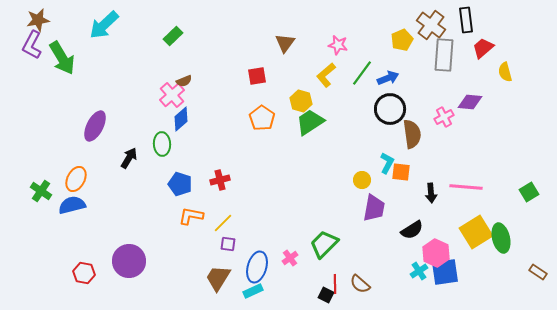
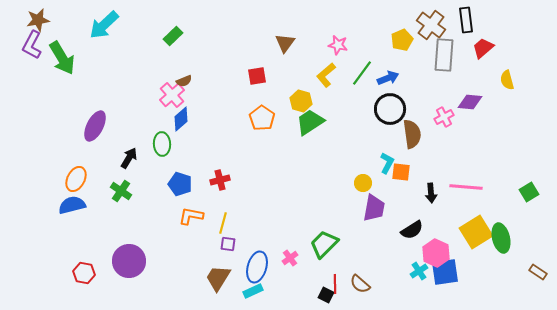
yellow semicircle at (505, 72): moved 2 px right, 8 px down
yellow circle at (362, 180): moved 1 px right, 3 px down
green cross at (41, 191): moved 80 px right
yellow line at (223, 223): rotated 30 degrees counterclockwise
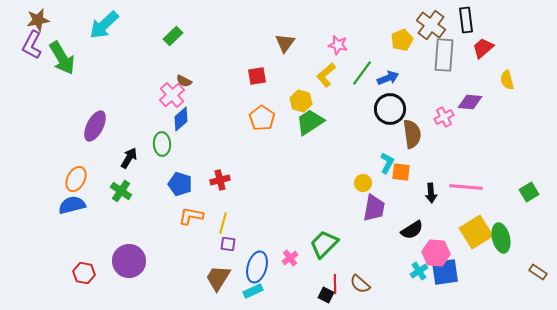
brown semicircle at (184, 81): rotated 49 degrees clockwise
pink hexagon at (436, 253): rotated 20 degrees counterclockwise
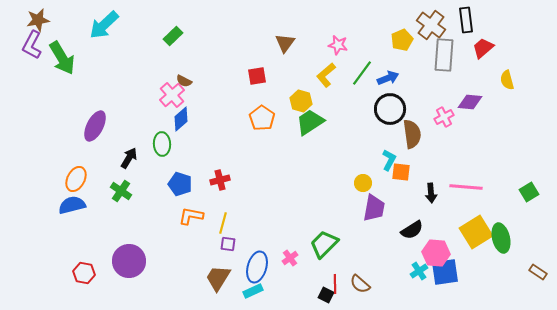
cyan L-shape at (387, 163): moved 2 px right, 3 px up
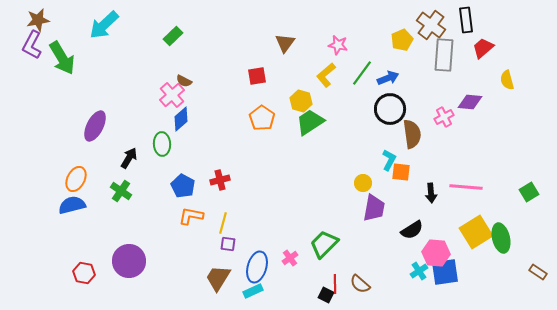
blue pentagon at (180, 184): moved 3 px right, 2 px down; rotated 10 degrees clockwise
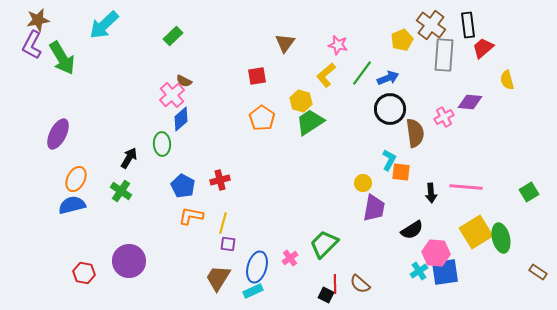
black rectangle at (466, 20): moved 2 px right, 5 px down
purple ellipse at (95, 126): moved 37 px left, 8 px down
brown semicircle at (412, 134): moved 3 px right, 1 px up
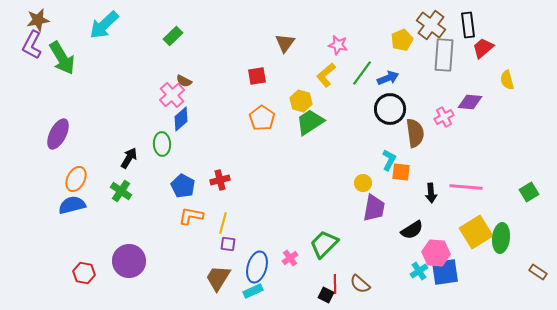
green ellipse at (501, 238): rotated 20 degrees clockwise
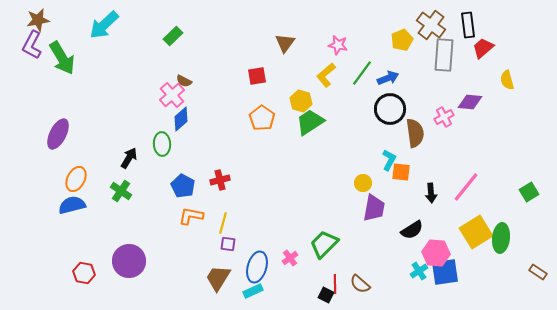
pink line at (466, 187): rotated 56 degrees counterclockwise
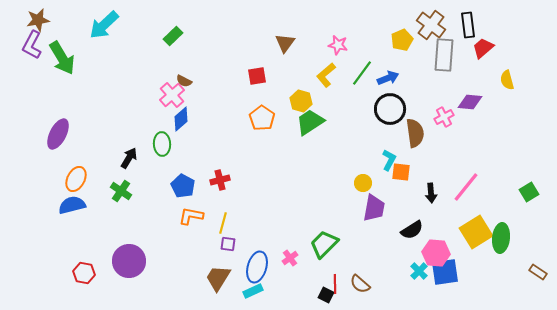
cyan cross at (419, 271): rotated 12 degrees counterclockwise
